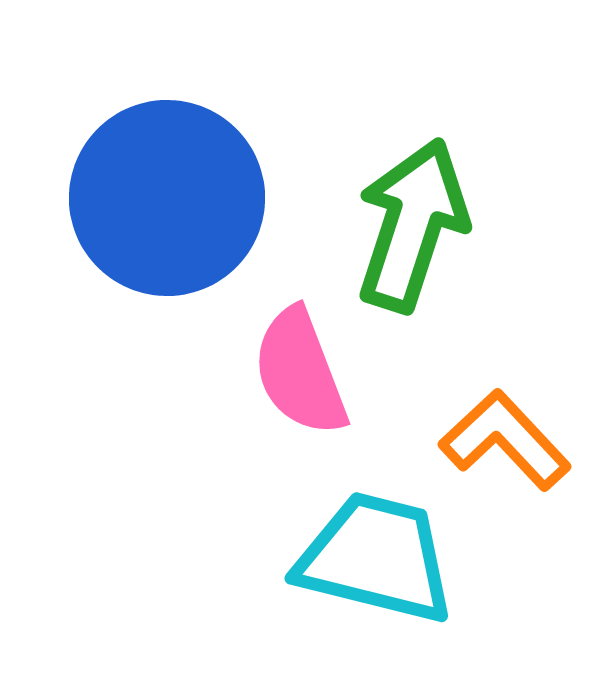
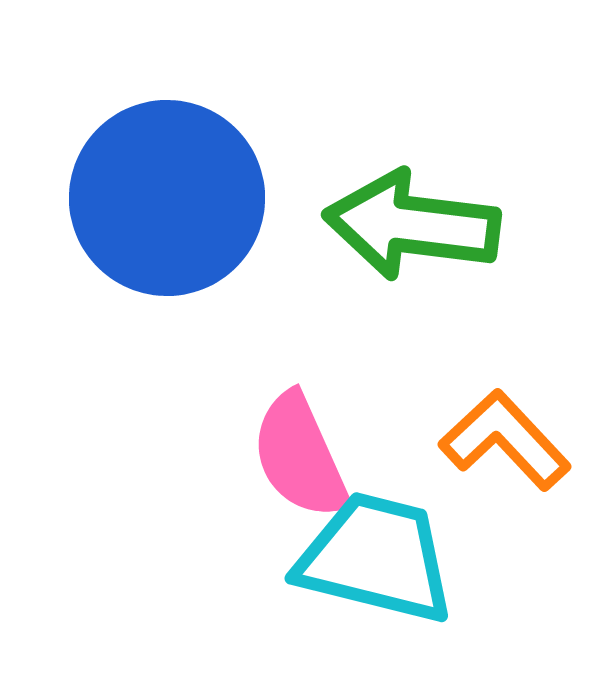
green arrow: rotated 101 degrees counterclockwise
pink semicircle: moved 84 px down; rotated 3 degrees counterclockwise
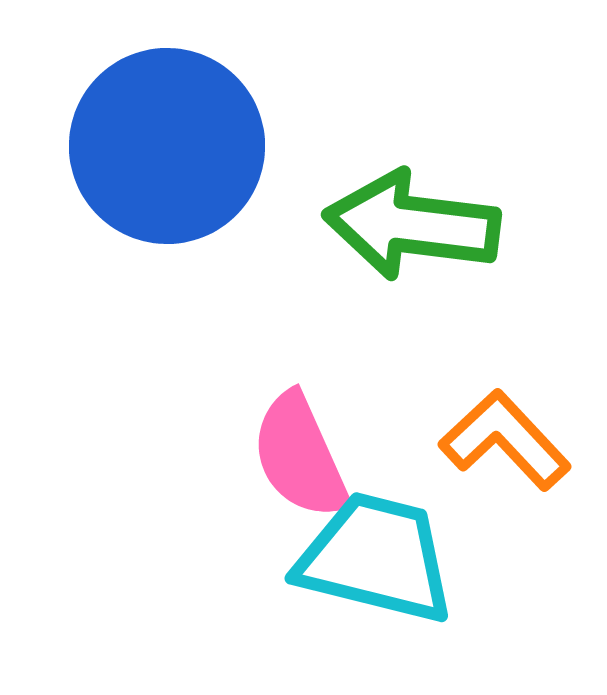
blue circle: moved 52 px up
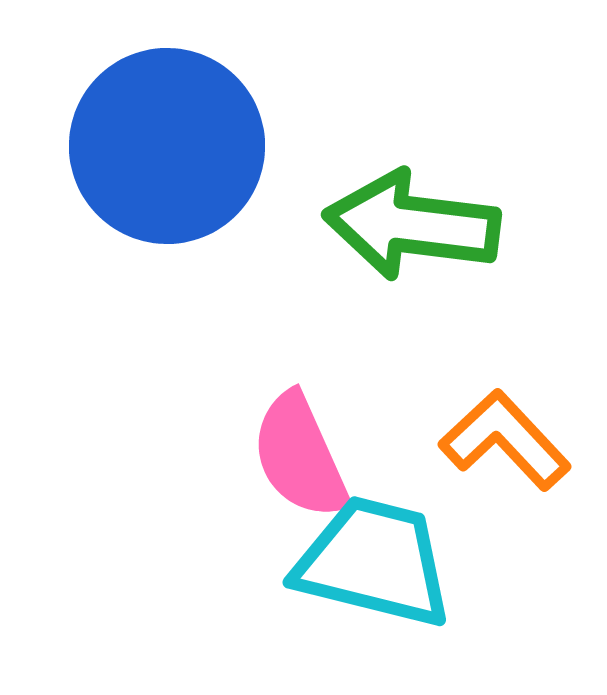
cyan trapezoid: moved 2 px left, 4 px down
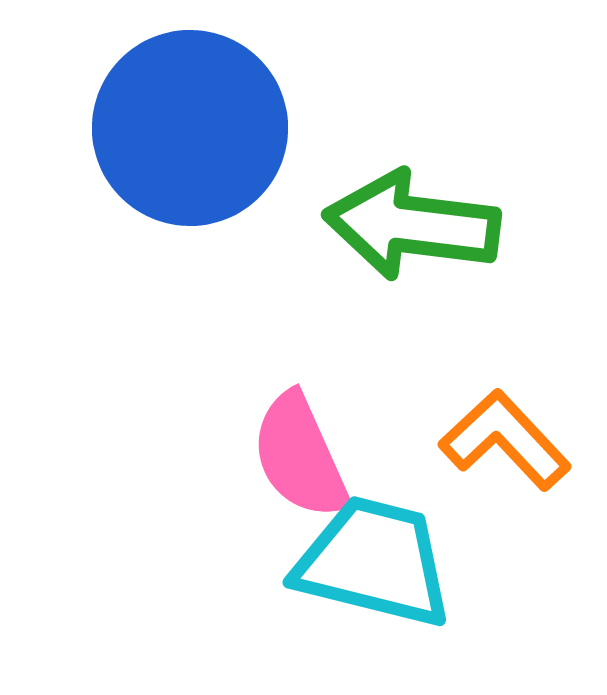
blue circle: moved 23 px right, 18 px up
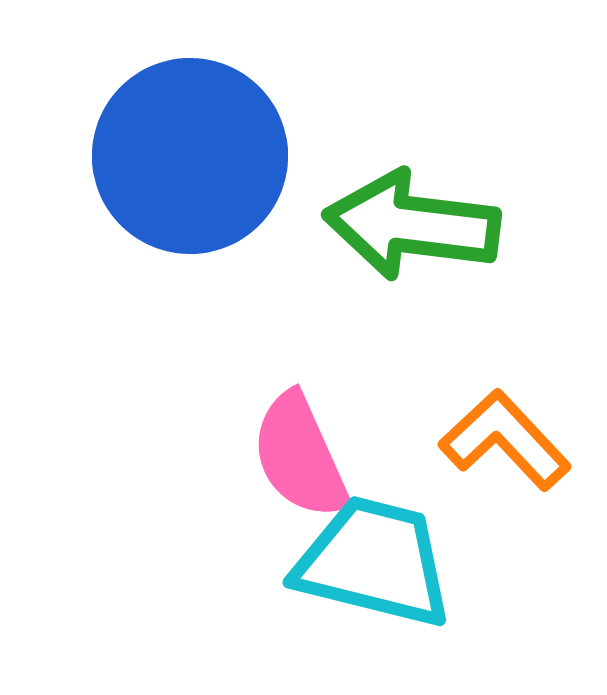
blue circle: moved 28 px down
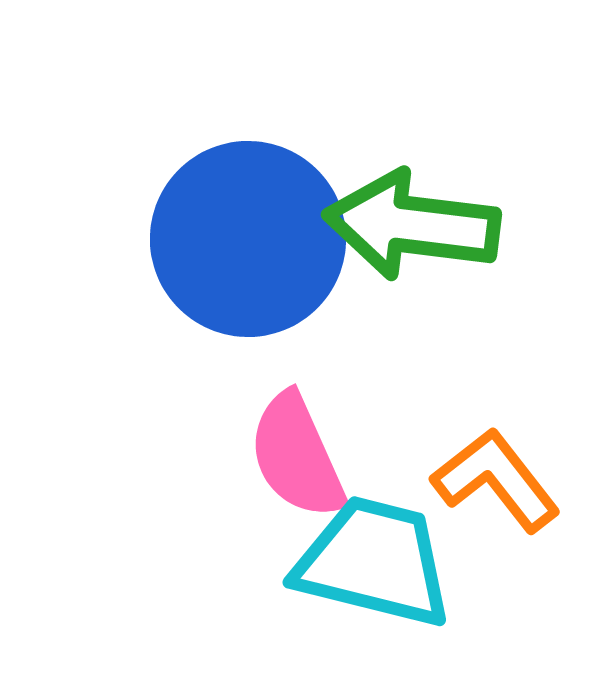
blue circle: moved 58 px right, 83 px down
orange L-shape: moved 9 px left, 40 px down; rotated 5 degrees clockwise
pink semicircle: moved 3 px left
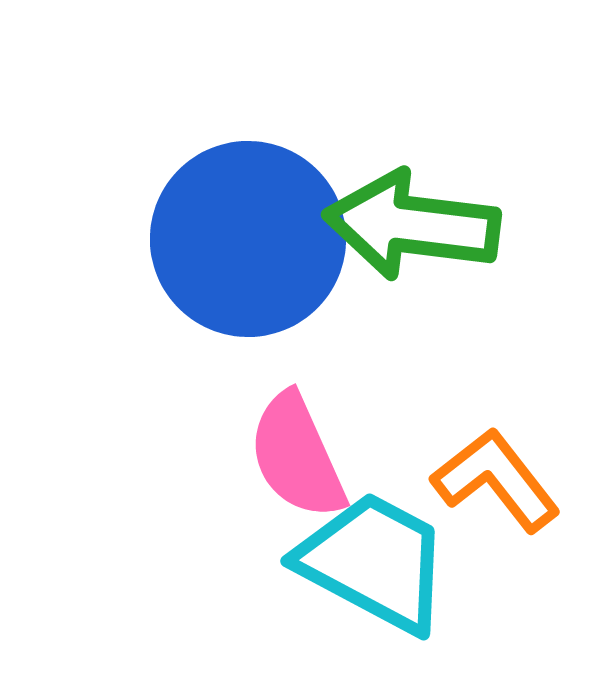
cyan trapezoid: rotated 14 degrees clockwise
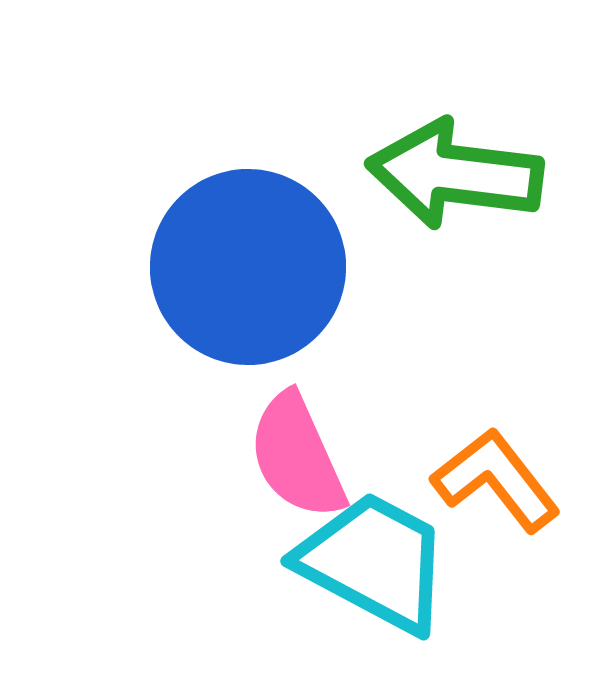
green arrow: moved 43 px right, 51 px up
blue circle: moved 28 px down
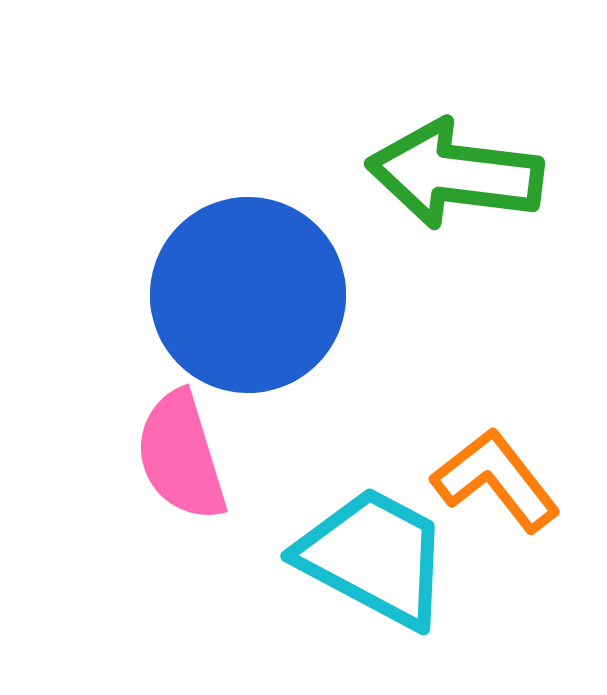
blue circle: moved 28 px down
pink semicircle: moved 116 px left; rotated 7 degrees clockwise
cyan trapezoid: moved 5 px up
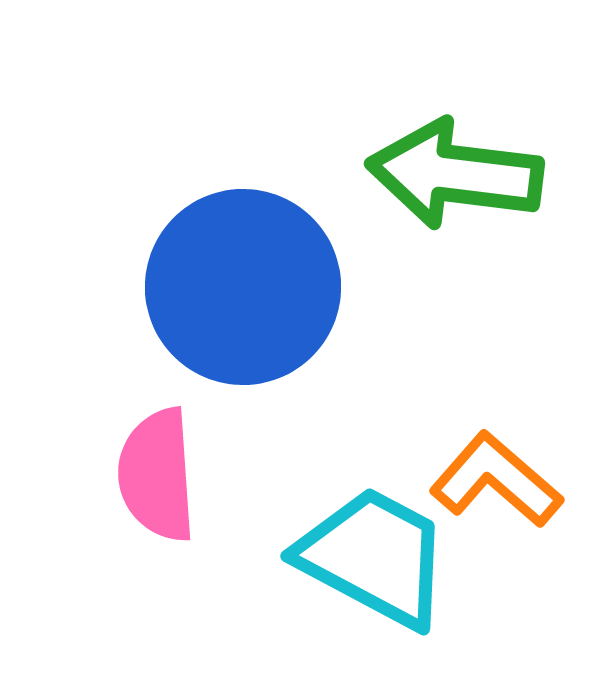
blue circle: moved 5 px left, 8 px up
pink semicircle: moved 24 px left, 19 px down; rotated 13 degrees clockwise
orange L-shape: rotated 11 degrees counterclockwise
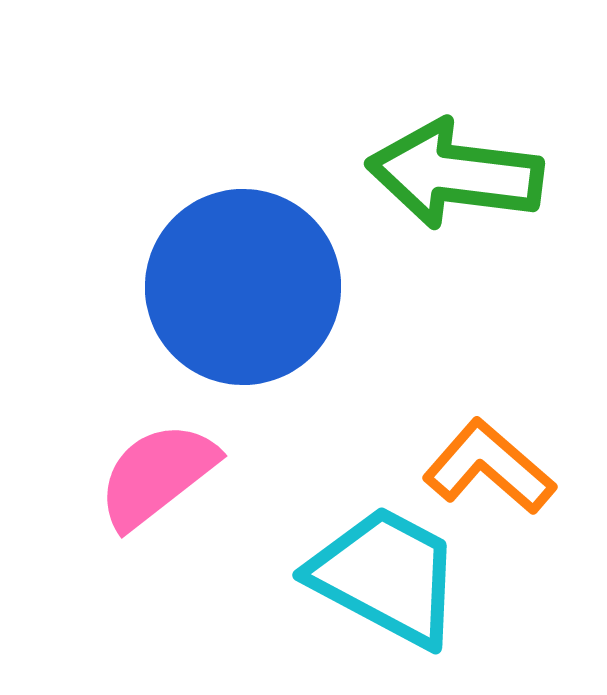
pink semicircle: rotated 56 degrees clockwise
orange L-shape: moved 7 px left, 13 px up
cyan trapezoid: moved 12 px right, 19 px down
